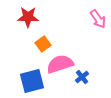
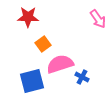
blue cross: rotated 24 degrees counterclockwise
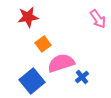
red star: rotated 10 degrees counterclockwise
pink semicircle: moved 1 px right, 1 px up
blue cross: rotated 24 degrees clockwise
blue square: rotated 25 degrees counterclockwise
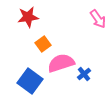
blue cross: moved 2 px right, 3 px up
blue square: moved 2 px left; rotated 15 degrees counterclockwise
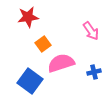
pink arrow: moved 7 px left, 12 px down
blue cross: moved 10 px right, 2 px up; rotated 24 degrees clockwise
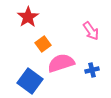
red star: rotated 25 degrees counterclockwise
blue cross: moved 2 px left, 2 px up
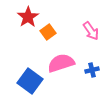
orange square: moved 5 px right, 12 px up
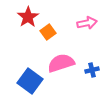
pink arrow: moved 4 px left, 8 px up; rotated 66 degrees counterclockwise
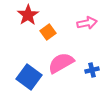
red star: moved 2 px up
pink semicircle: rotated 12 degrees counterclockwise
blue square: moved 1 px left, 4 px up
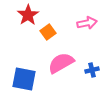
blue square: moved 5 px left, 2 px down; rotated 25 degrees counterclockwise
